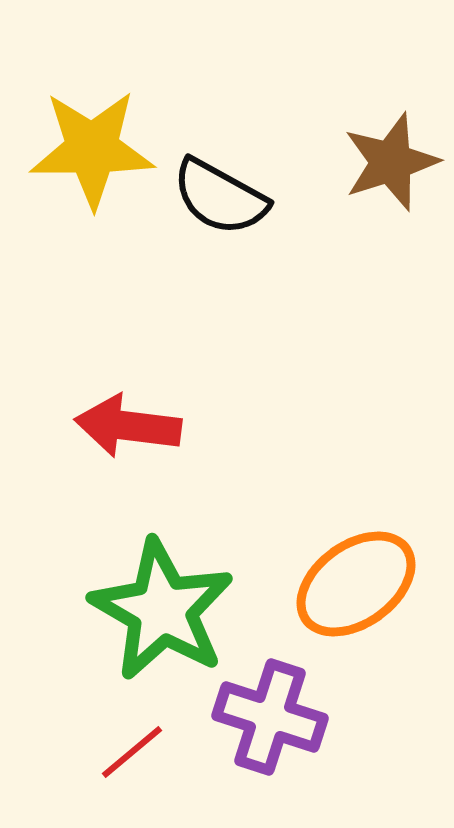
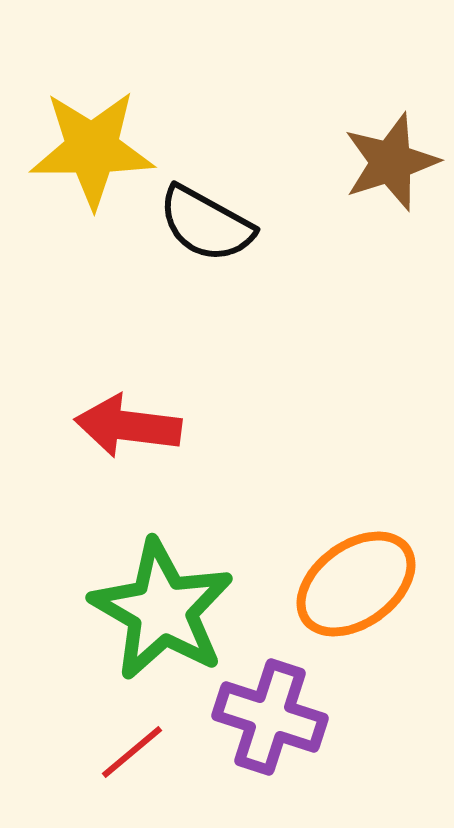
black semicircle: moved 14 px left, 27 px down
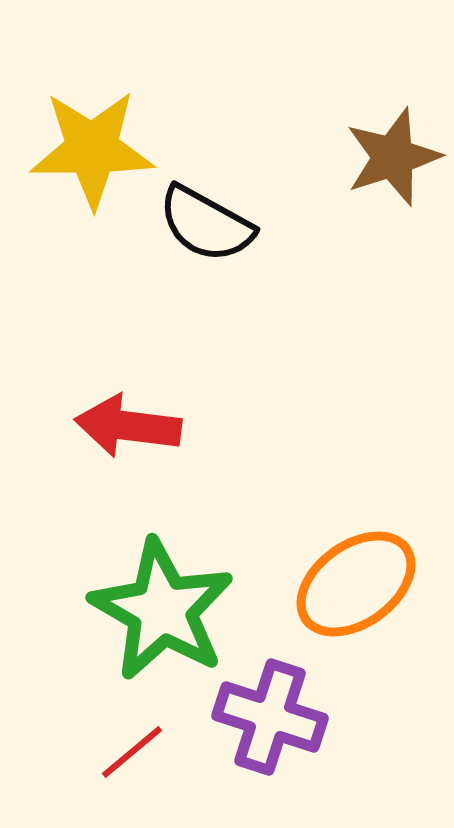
brown star: moved 2 px right, 5 px up
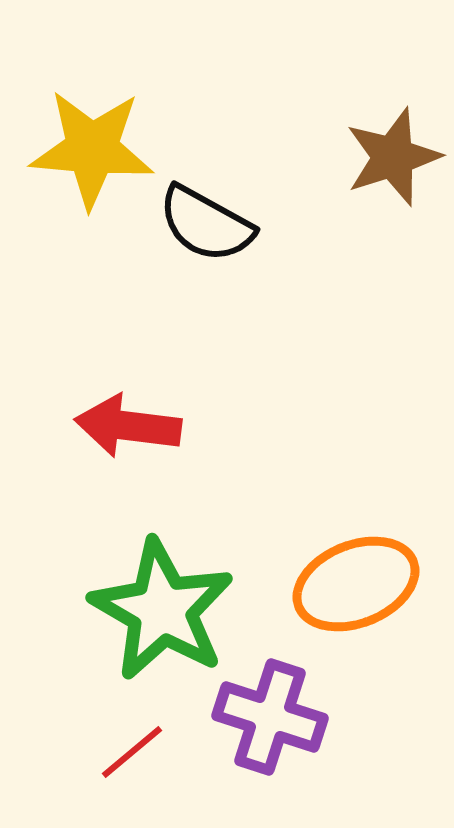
yellow star: rotated 5 degrees clockwise
orange ellipse: rotated 14 degrees clockwise
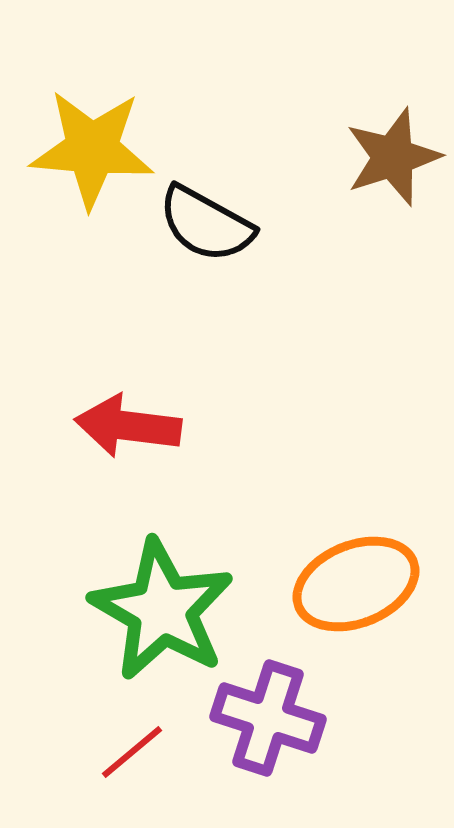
purple cross: moved 2 px left, 1 px down
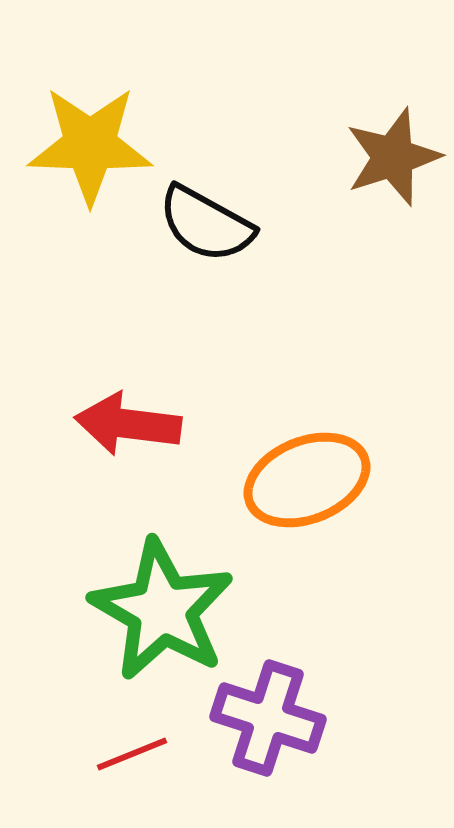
yellow star: moved 2 px left, 4 px up; rotated 3 degrees counterclockwise
red arrow: moved 2 px up
orange ellipse: moved 49 px left, 104 px up
red line: moved 2 px down; rotated 18 degrees clockwise
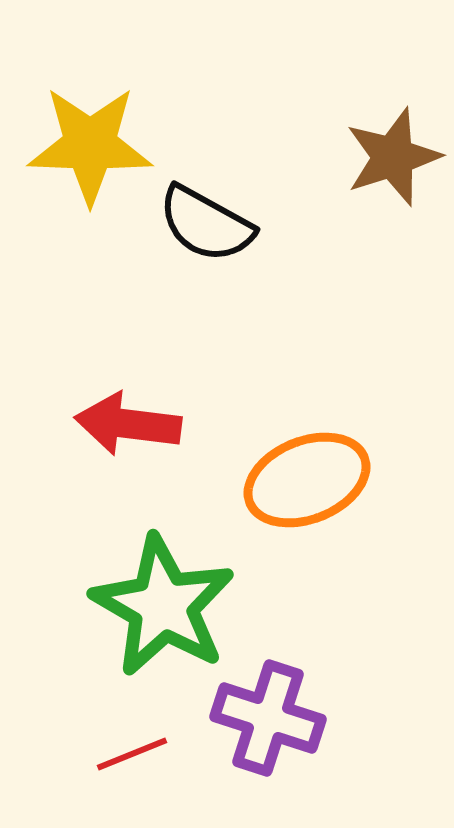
green star: moved 1 px right, 4 px up
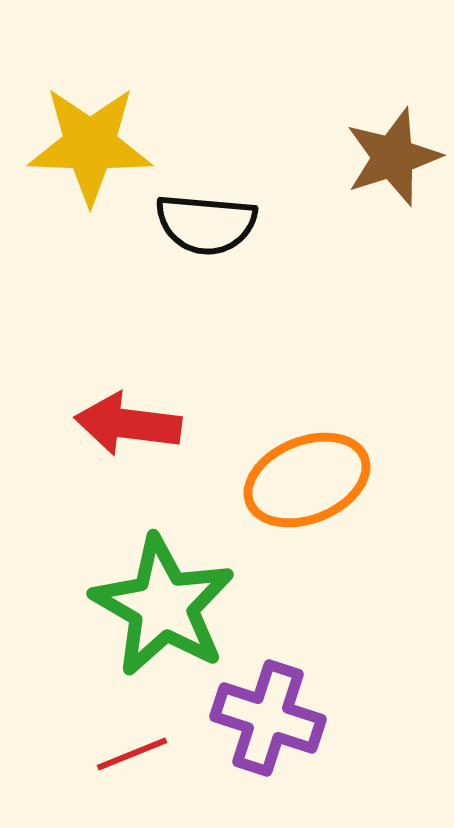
black semicircle: rotated 24 degrees counterclockwise
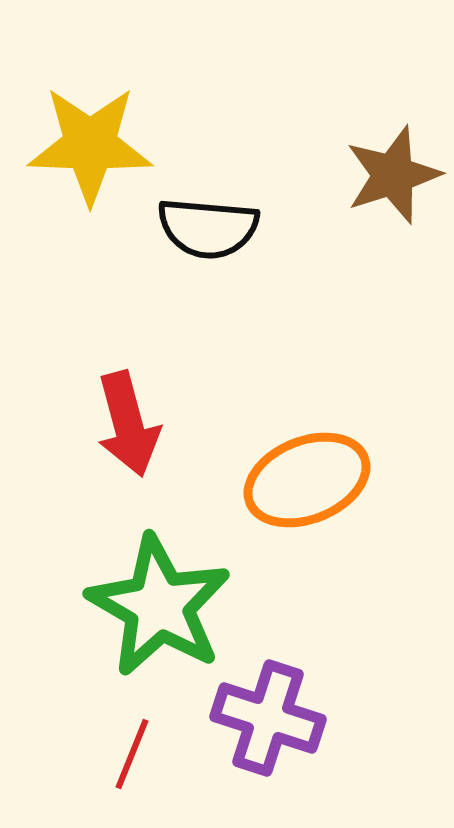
brown star: moved 18 px down
black semicircle: moved 2 px right, 4 px down
red arrow: rotated 112 degrees counterclockwise
green star: moved 4 px left
red line: rotated 46 degrees counterclockwise
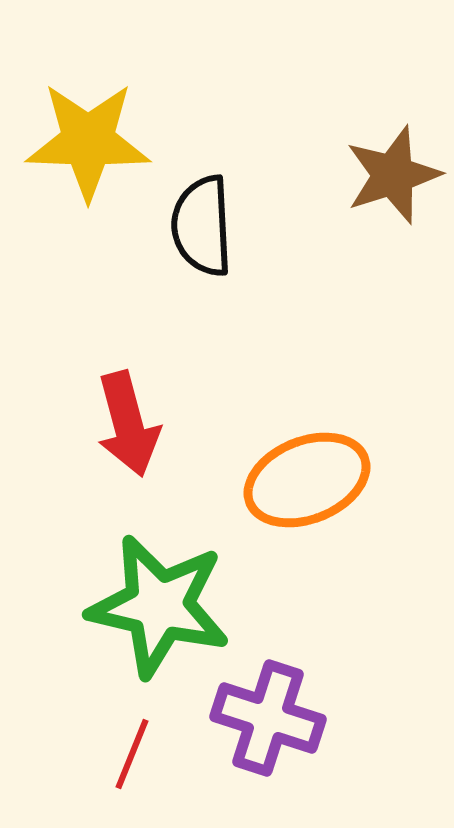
yellow star: moved 2 px left, 4 px up
black semicircle: moved 6 px left, 2 px up; rotated 82 degrees clockwise
green star: rotated 17 degrees counterclockwise
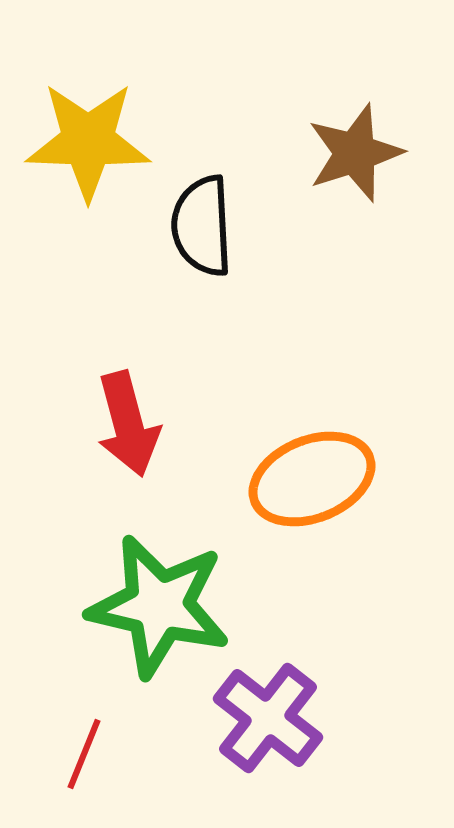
brown star: moved 38 px left, 22 px up
orange ellipse: moved 5 px right, 1 px up
purple cross: rotated 20 degrees clockwise
red line: moved 48 px left
